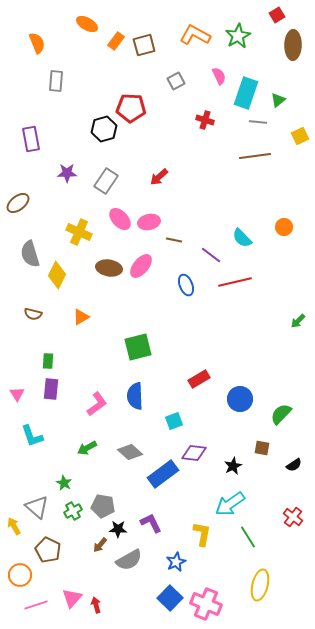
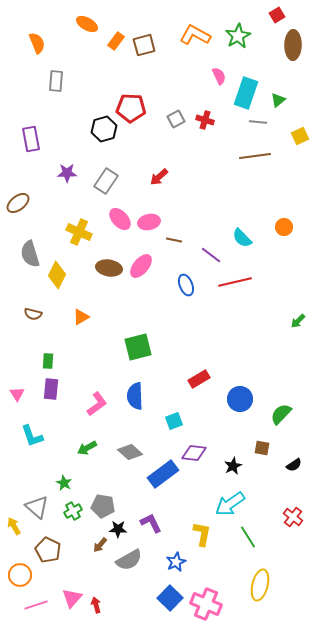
gray square at (176, 81): moved 38 px down
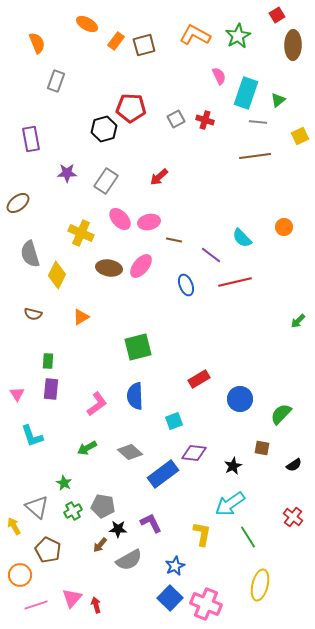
gray rectangle at (56, 81): rotated 15 degrees clockwise
yellow cross at (79, 232): moved 2 px right, 1 px down
blue star at (176, 562): moved 1 px left, 4 px down
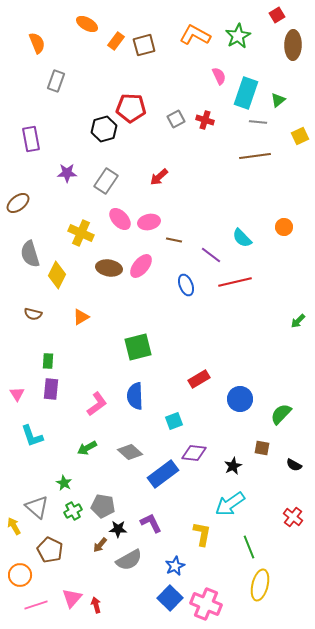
black semicircle at (294, 465): rotated 63 degrees clockwise
green line at (248, 537): moved 1 px right, 10 px down; rotated 10 degrees clockwise
brown pentagon at (48, 550): moved 2 px right
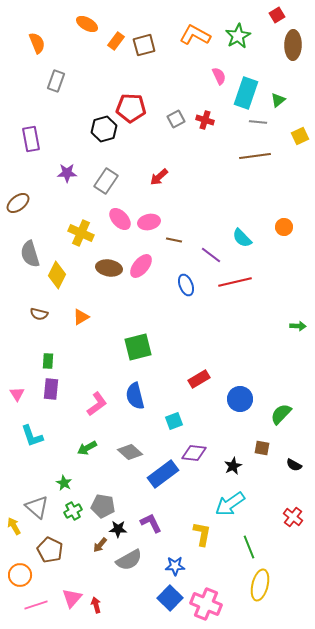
brown semicircle at (33, 314): moved 6 px right
green arrow at (298, 321): moved 5 px down; rotated 133 degrees counterclockwise
blue semicircle at (135, 396): rotated 12 degrees counterclockwise
blue star at (175, 566): rotated 24 degrees clockwise
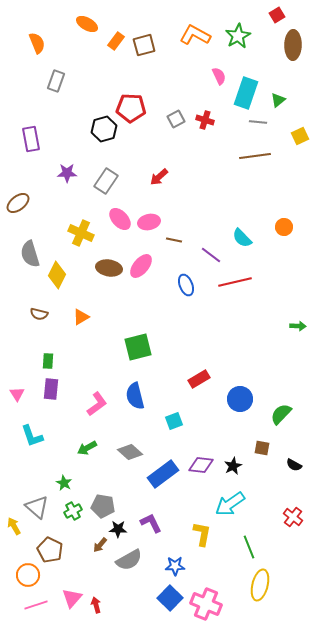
purple diamond at (194, 453): moved 7 px right, 12 px down
orange circle at (20, 575): moved 8 px right
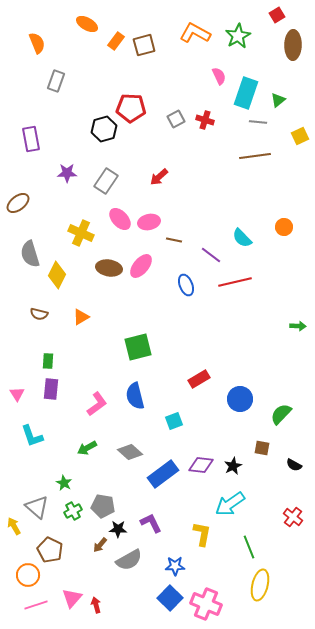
orange L-shape at (195, 35): moved 2 px up
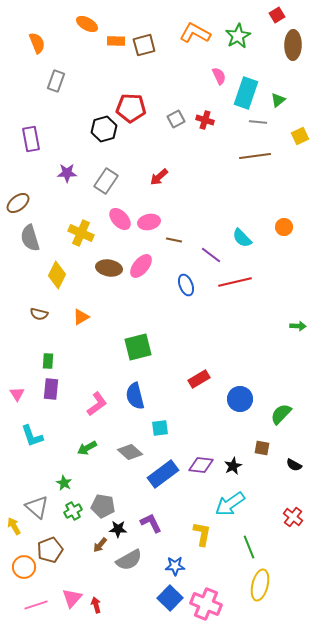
orange rectangle at (116, 41): rotated 54 degrees clockwise
gray semicircle at (30, 254): moved 16 px up
cyan square at (174, 421): moved 14 px left, 7 px down; rotated 12 degrees clockwise
brown pentagon at (50, 550): rotated 25 degrees clockwise
orange circle at (28, 575): moved 4 px left, 8 px up
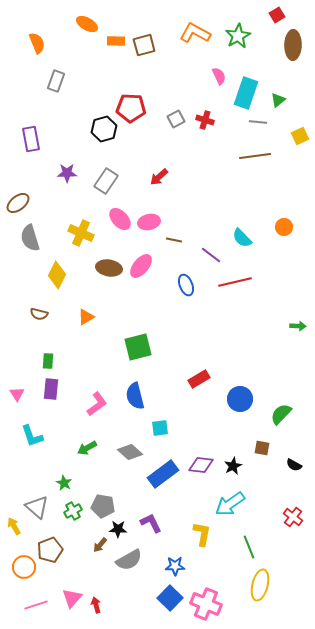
orange triangle at (81, 317): moved 5 px right
